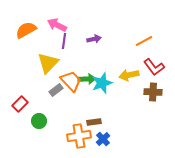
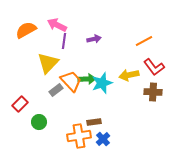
green circle: moved 1 px down
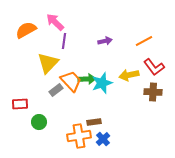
pink arrow: moved 2 px left, 3 px up; rotated 18 degrees clockwise
purple arrow: moved 11 px right, 2 px down
red rectangle: rotated 42 degrees clockwise
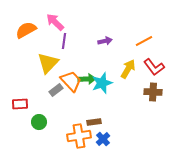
yellow arrow: moved 1 px left, 6 px up; rotated 132 degrees clockwise
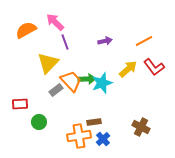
purple line: moved 1 px right, 1 px down; rotated 28 degrees counterclockwise
yellow arrow: rotated 18 degrees clockwise
brown cross: moved 12 px left, 35 px down; rotated 24 degrees clockwise
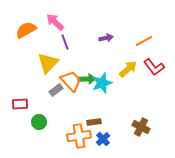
purple arrow: moved 1 px right, 3 px up
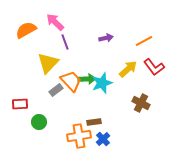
brown cross: moved 24 px up
